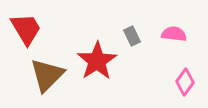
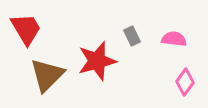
pink semicircle: moved 5 px down
red star: rotated 18 degrees clockwise
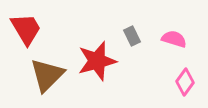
pink semicircle: rotated 10 degrees clockwise
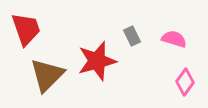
red trapezoid: rotated 12 degrees clockwise
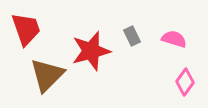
red star: moved 6 px left, 10 px up
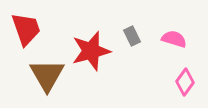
brown triangle: rotated 15 degrees counterclockwise
